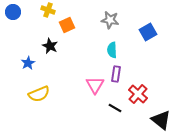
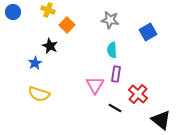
orange square: rotated 21 degrees counterclockwise
blue star: moved 7 px right
yellow semicircle: rotated 40 degrees clockwise
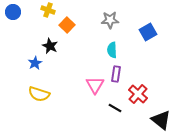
gray star: rotated 12 degrees counterclockwise
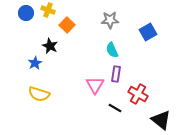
blue circle: moved 13 px right, 1 px down
cyan semicircle: rotated 21 degrees counterclockwise
red cross: rotated 12 degrees counterclockwise
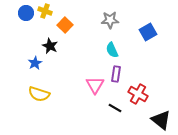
yellow cross: moved 3 px left, 1 px down
orange square: moved 2 px left
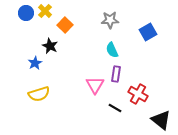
yellow cross: rotated 24 degrees clockwise
yellow semicircle: rotated 35 degrees counterclockwise
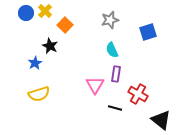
gray star: rotated 12 degrees counterclockwise
blue square: rotated 12 degrees clockwise
black line: rotated 16 degrees counterclockwise
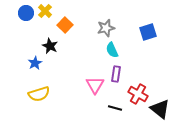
gray star: moved 4 px left, 8 px down
black triangle: moved 1 px left, 11 px up
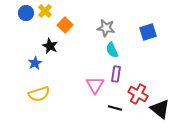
gray star: rotated 24 degrees clockwise
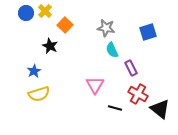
blue star: moved 1 px left, 8 px down
purple rectangle: moved 15 px right, 6 px up; rotated 35 degrees counterclockwise
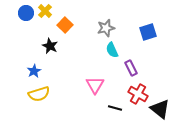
gray star: rotated 24 degrees counterclockwise
